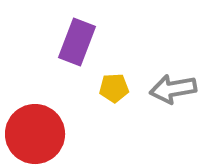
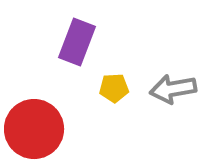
red circle: moved 1 px left, 5 px up
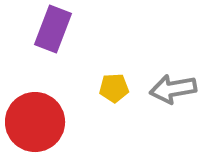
purple rectangle: moved 24 px left, 13 px up
red circle: moved 1 px right, 7 px up
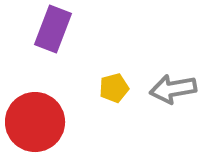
yellow pentagon: rotated 12 degrees counterclockwise
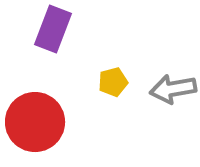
yellow pentagon: moved 1 px left, 6 px up
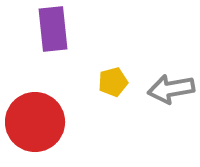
purple rectangle: rotated 27 degrees counterclockwise
gray arrow: moved 2 px left
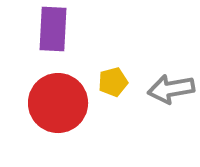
purple rectangle: rotated 9 degrees clockwise
red circle: moved 23 px right, 19 px up
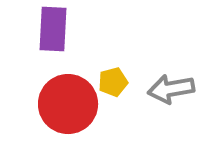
red circle: moved 10 px right, 1 px down
